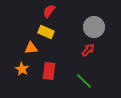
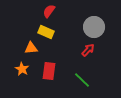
green line: moved 2 px left, 1 px up
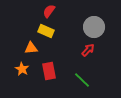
yellow rectangle: moved 1 px up
red rectangle: rotated 18 degrees counterclockwise
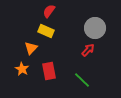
gray circle: moved 1 px right, 1 px down
orange triangle: rotated 40 degrees counterclockwise
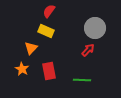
green line: rotated 42 degrees counterclockwise
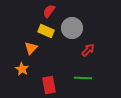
gray circle: moved 23 px left
red rectangle: moved 14 px down
green line: moved 1 px right, 2 px up
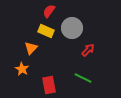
green line: rotated 24 degrees clockwise
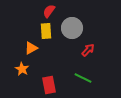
yellow rectangle: rotated 63 degrees clockwise
orange triangle: rotated 16 degrees clockwise
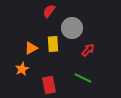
yellow rectangle: moved 7 px right, 13 px down
orange star: rotated 16 degrees clockwise
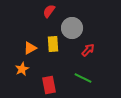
orange triangle: moved 1 px left
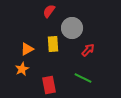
orange triangle: moved 3 px left, 1 px down
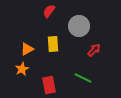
gray circle: moved 7 px right, 2 px up
red arrow: moved 6 px right
